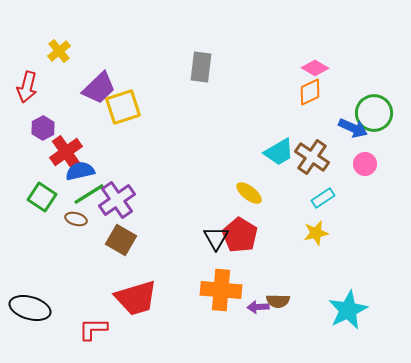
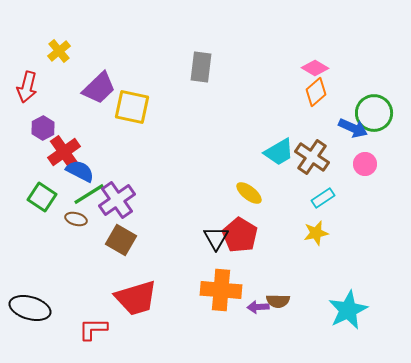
orange diamond: moved 6 px right; rotated 16 degrees counterclockwise
yellow square: moved 9 px right; rotated 30 degrees clockwise
red cross: moved 2 px left
blue semicircle: rotated 40 degrees clockwise
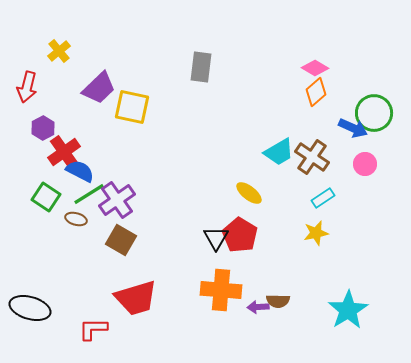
green square: moved 4 px right
cyan star: rotated 6 degrees counterclockwise
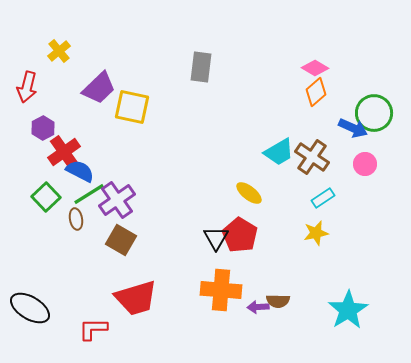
green square: rotated 12 degrees clockwise
brown ellipse: rotated 65 degrees clockwise
black ellipse: rotated 15 degrees clockwise
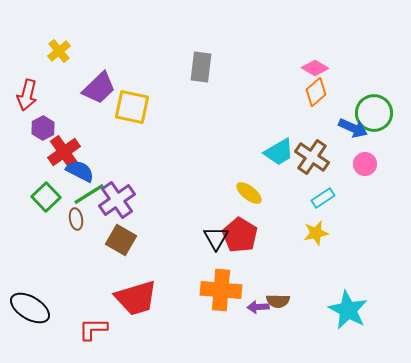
red arrow: moved 8 px down
cyan star: rotated 12 degrees counterclockwise
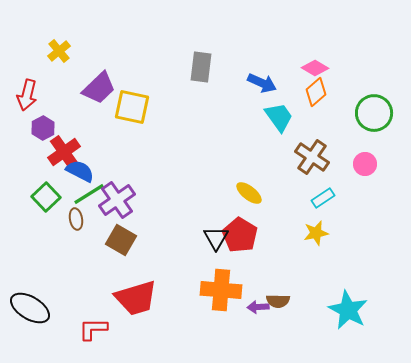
blue arrow: moved 91 px left, 45 px up
cyan trapezoid: moved 35 px up; rotated 96 degrees counterclockwise
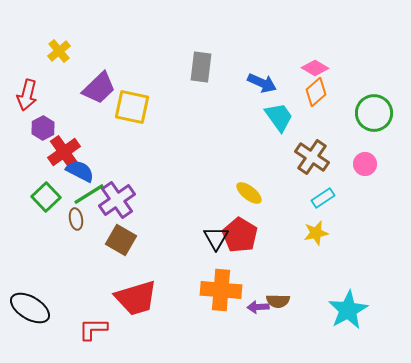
cyan star: rotated 15 degrees clockwise
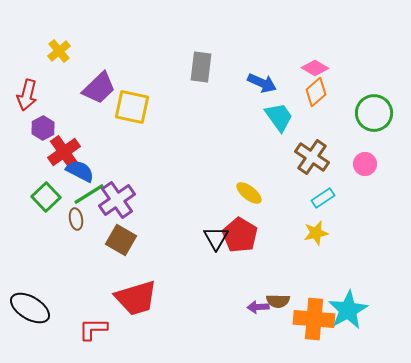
orange cross: moved 93 px right, 29 px down
